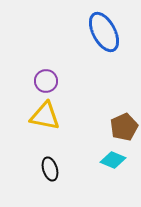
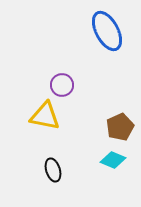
blue ellipse: moved 3 px right, 1 px up
purple circle: moved 16 px right, 4 px down
brown pentagon: moved 4 px left
black ellipse: moved 3 px right, 1 px down
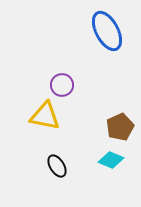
cyan diamond: moved 2 px left
black ellipse: moved 4 px right, 4 px up; rotated 15 degrees counterclockwise
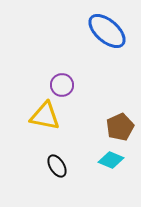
blue ellipse: rotated 21 degrees counterclockwise
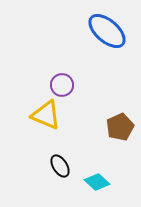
yellow triangle: moved 1 px right, 1 px up; rotated 12 degrees clockwise
cyan diamond: moved 14 px left, 22 px down; rotated 20 degrees clockwise
black ellipse: moved 3 px right
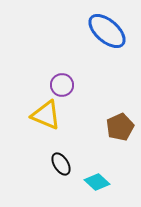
black ellipse: moved 1 px right, 2 px up
